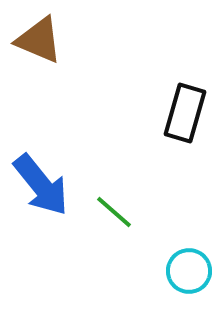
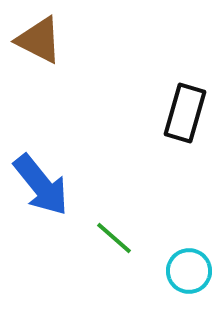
brown triangle: rotated 4 degrees clockwise
green line: moved 26 px down
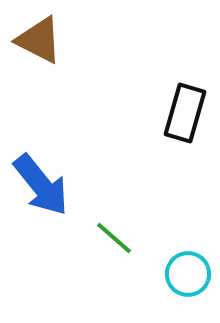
cyan circle: moved 1 px left, 3 px down
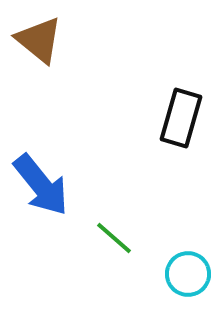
brown triangle: rotated 12 degrees clockwise
black rectangle: moved 4 px left, 5 px down
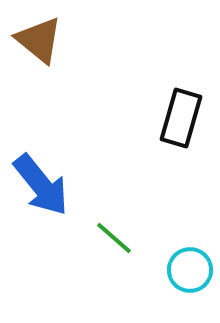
cyan circle: moved 2 px right, 4 px up
